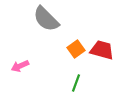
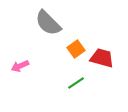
gray semicircle: moved 2 px right, 4 px down
red trapezoid: moved 8 px down
green line: rotated 36 degrees clockwise
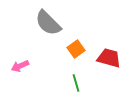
red trapezoid: moved 7 px right
green line: rotated 72 degrees counterclockwise
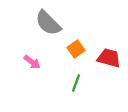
pink arrow: moved 12 px right, 4 px up; rotated 120 degrees counterclockwise
green line: rotated 36 degrees clockwise
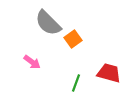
orange square: moved 3 px left, 10 px up
red trapezoid: moved 15 px down
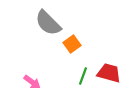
orange square: moved 1 px left, 5 px down
pink arrow: moved 20 px down
green line: moved 7 px right, 7 px up
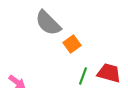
pink arrow: moved 15 px left
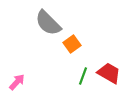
red trapezoid: rotated 15 degrees clockwise
pink arrow: rotated 84 degrees counterclockwise
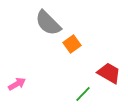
green line: moved 18 px down; rotated 24 degrees clockwise
pink arrow: moved 2 px down; rotated 18 degrees clockwise
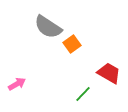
gray semicircle: moved 4 px down; rotated 12 degrees counterclockwise
